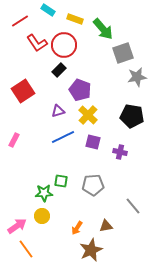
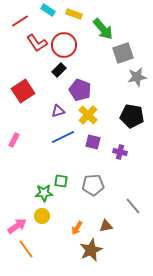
yellow rectangle: moved 1 px left, 5 px up
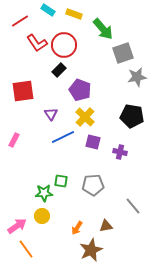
red square: rotated 25 degrees clockwise
purple triangle: moved 7 px left, 3 px down; rotated 48 degrees counterclockwise
yellow cross: moved 3 px left, 2 px down
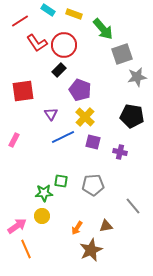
gray square: moved 1 px left, 1 px down
orange line: rotated 12 degrees clockwise
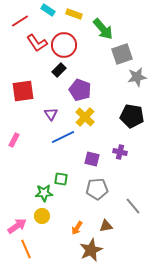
purple square: moved 1 px left, 17 px down
green square: moved 2 px up
gray pentagon: moved 4 px right, 4 px down
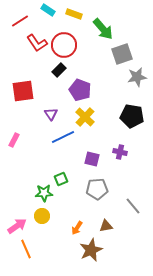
green square: rotated 32 degrees counterclockwise
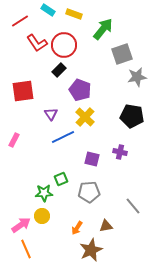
green arrow: rotated 100 degrees counterclockwise
gray pentagon: moved 8 px left, 3 px down
pink arrow: moved 4 px right, 1 px up
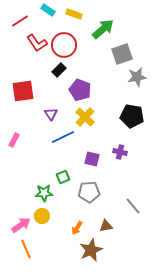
green arrow: rotated 10 degrees clockwise
green square: moved 2 px right, 2 px up
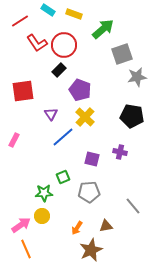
blue line: rotated 15 degrees counterclockwise
